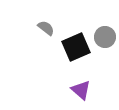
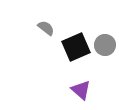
gray circle: moved 8 px down
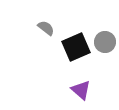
gray circle: moved 3 px up
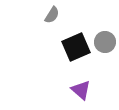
gray semicircle: moved 6 px right, 13 px up; rotated 84 degrees clockwise
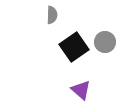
gray semicircle: rotated 30 degrees counterclockwise
black square: moved 2 px left; rotated 12 degrees counterclockwise
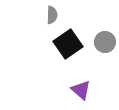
black square: moved 6 px left, 3 px up
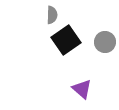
black square: moved 2 px left, 4 px up
purple triangle: moved 1 px right, 1 px up
